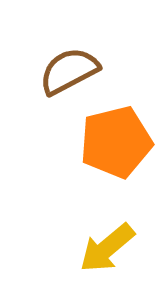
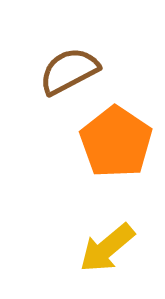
orange pentagon: rotated 24 degrees counterclockwise
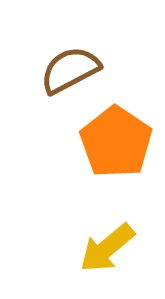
brown semicircle: moved 1 px right, 1 px up
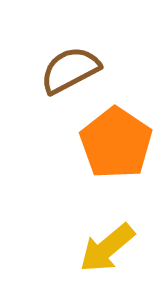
orange pentagon: moved 1 px down
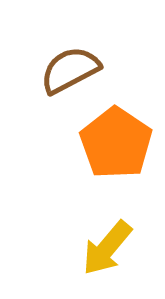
yellow arrow: rotated 10 degrees counterclockwise
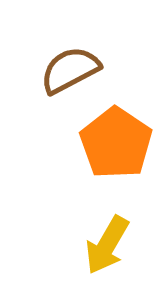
yellow arrow: moved 3 px up; rotated 10 degrees counterclockwise
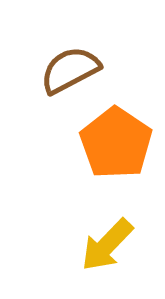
yellow arrow: rotated 14 degrees clockwise
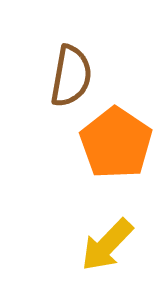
brown semicircle: moved 1 px right, 6 px down; rotated 128 degrees clockwise
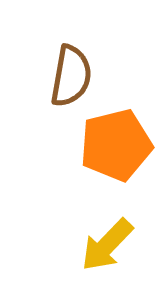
orange pentagon: moved 2 px down; rotated 24 degrees clockwise
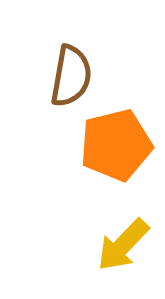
yellow arrow: moved 16 px right
